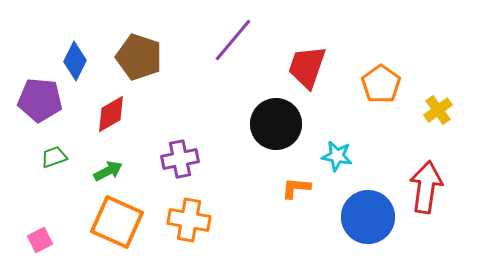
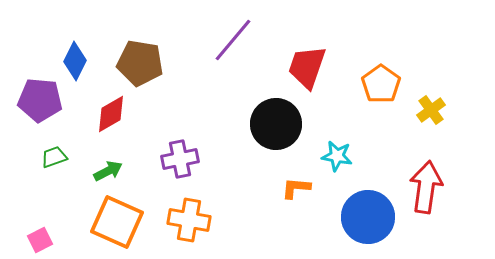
brown pentagon: moved 1 px right, 6 px down; rotated 9 degrees counterclockwise
yellow cross: moved 7 px left
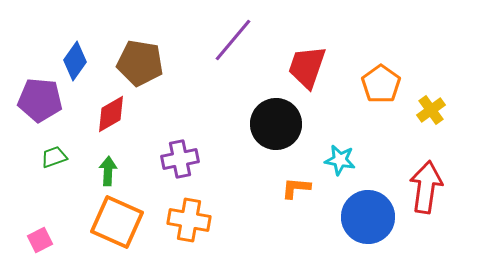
blue diamond: rotated 9 degrees clockwise
cyan star: moved 3 px right, 4 px down
green arrow: rotated 60 degrees counterclockwise
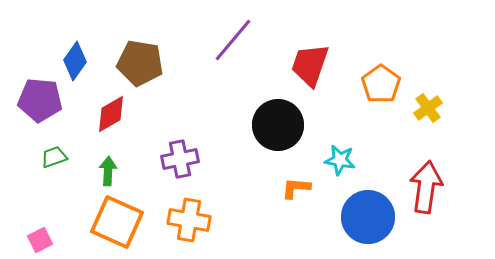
red trapezoid: moved 3 px right, 2 px up
yellow cross: moved 3 px left, 2 px up
black circle: moved 2 px right, 1 px down
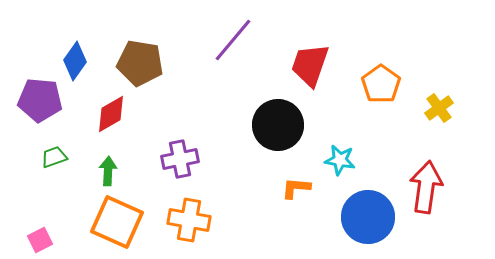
yellow cross: moved 11 px right
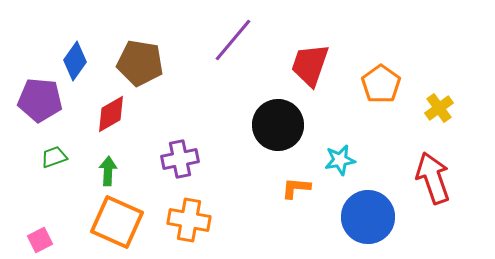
cyan star: rotated 20 degrees counterclockwise
red arrow: moved 7 px right, 9 px up; rotated 27 degrees counterclockwise
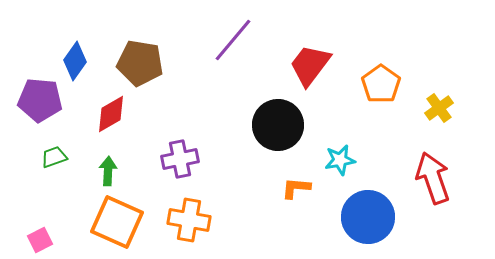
red trapezoid: rotated 18 degrees clockwise
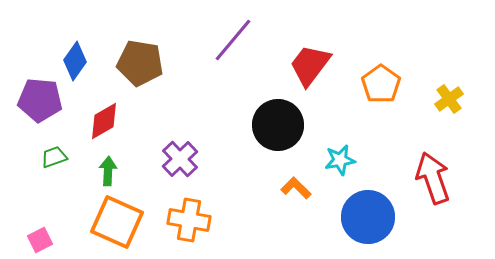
yellow cross: moved 10 px right, 9 px up
red diamond: moved 7 px left, 7 px down
purple cross: rotated 33 degrees counterclockwise
orange L-shape: rotated 40 degrees clockwise
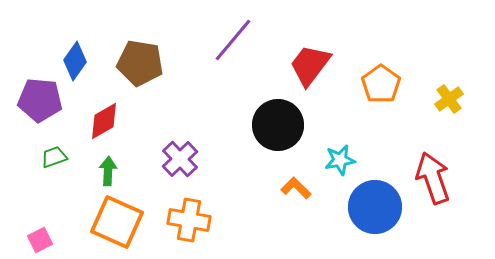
blue circle: moved 7 px right, 10 px up
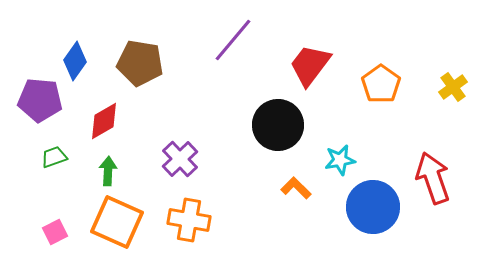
yellow cross: moved 4 px right, 12 px up
blue circle: moved 2 px left
pink square: moved 15 px right, 8 px up
